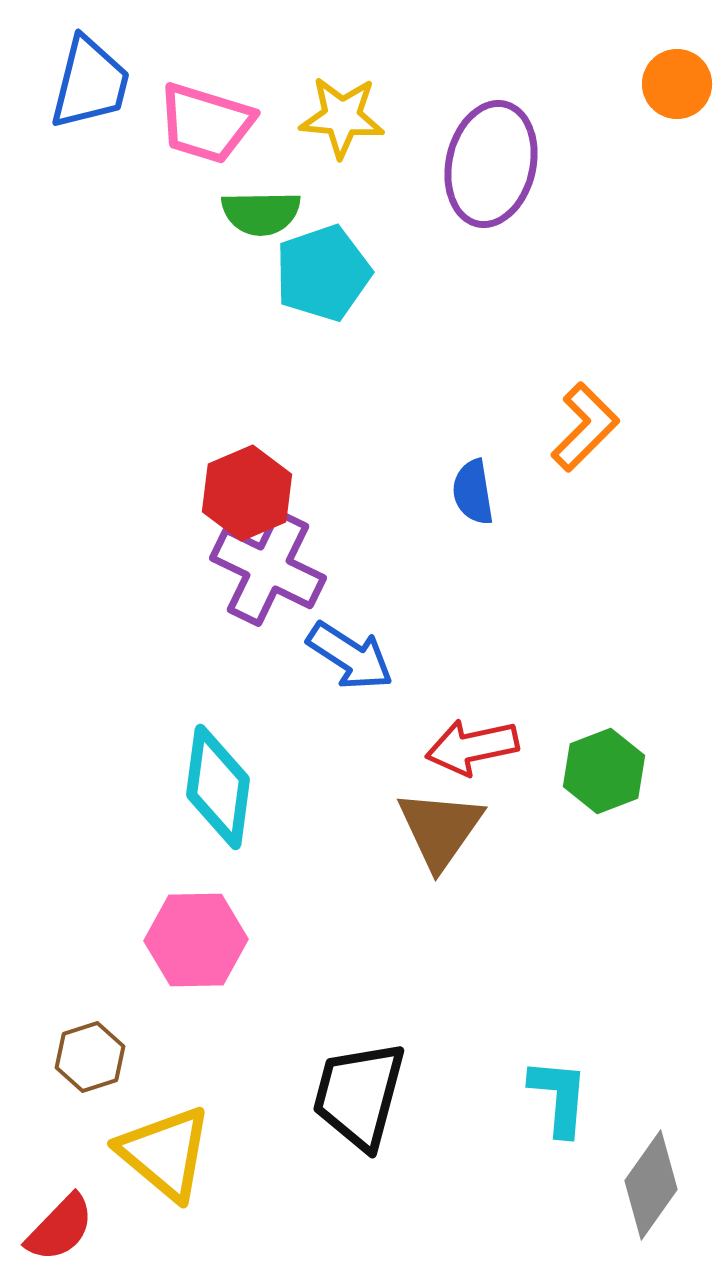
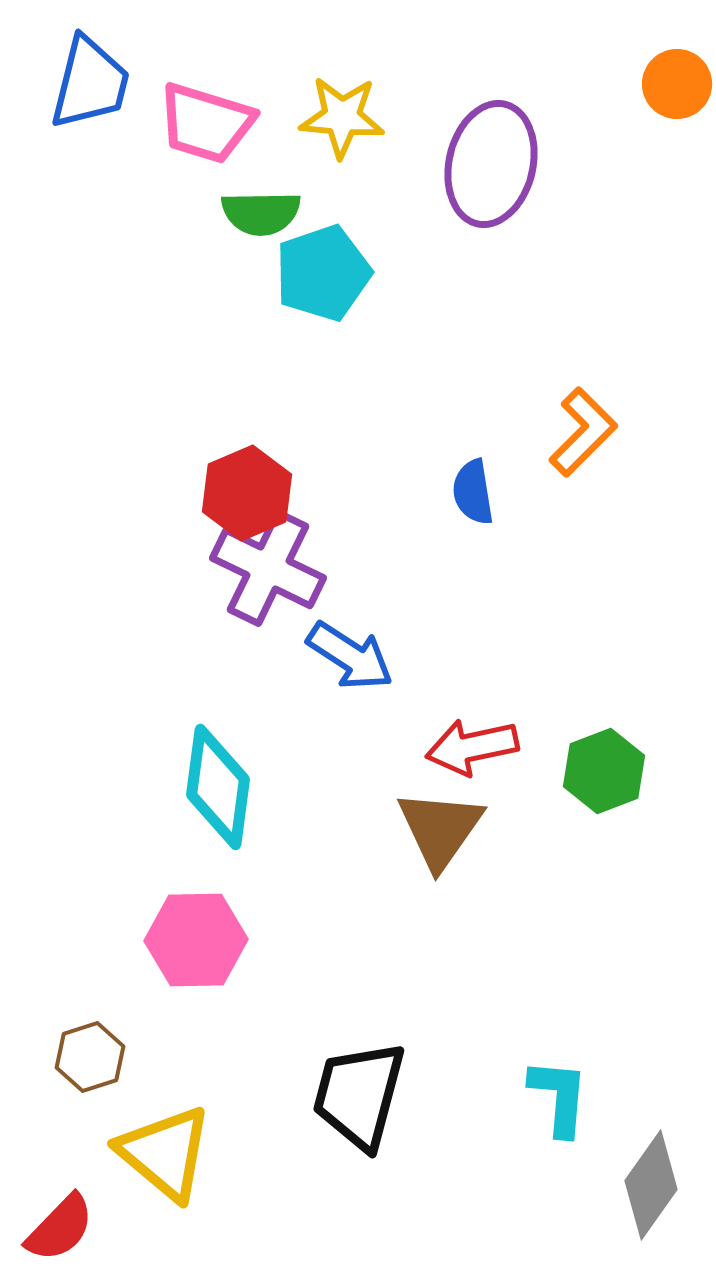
orange L-shape: moved 2 px left, 5 px down
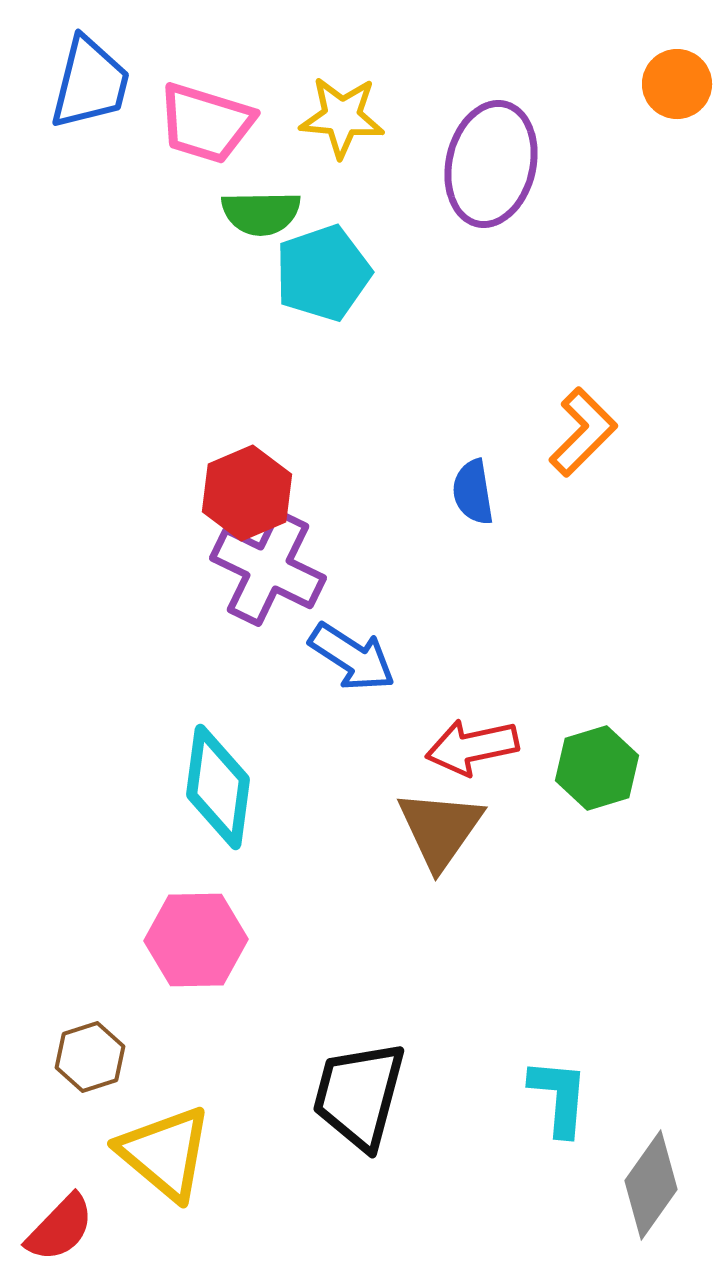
blue arrow: moved 2 px right, 1 px down
green hexagon: moved 7 px left, 3 px up; rotated 4 degrees clockwise
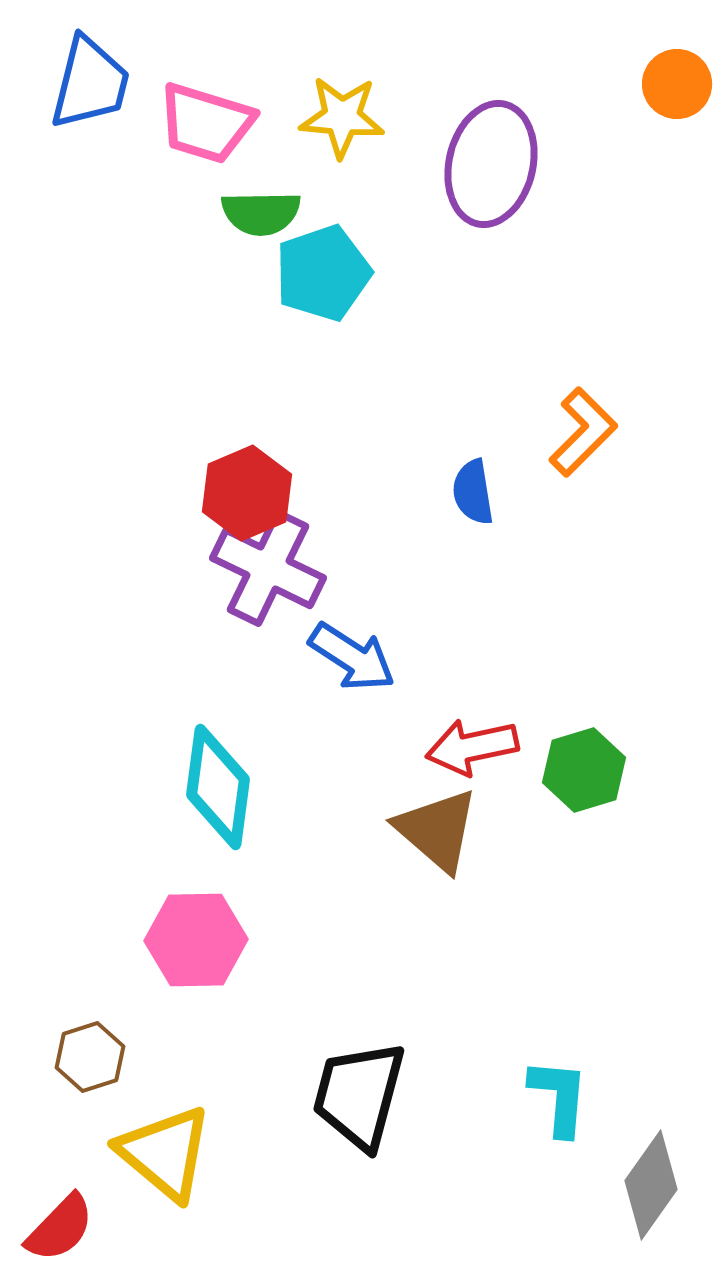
green hexagon: moved 13 px left, 2 px down
brown triangle: moved 3 px left, 1 px down; rotated 24 degrees counterclockwise
